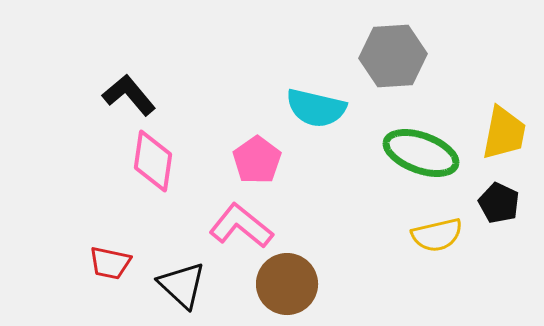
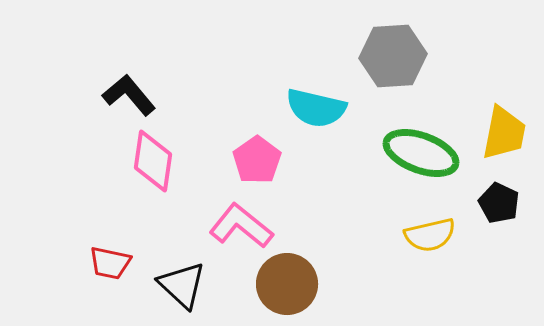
yellow semicircle: moved 7 px left
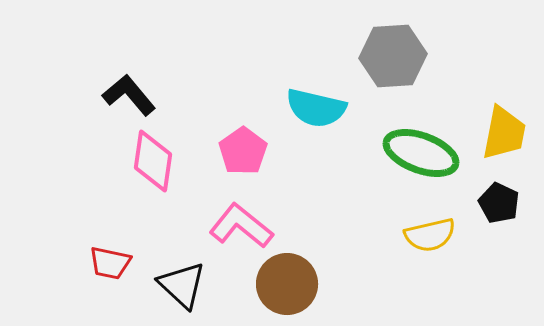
pink pentagon: moved 14 px left, 9 px up
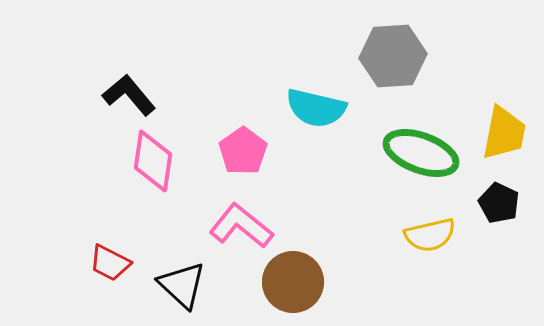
red trapezoid: rotated 15 degrees clockwise
brown circle: moved 6 px right, 2 px up
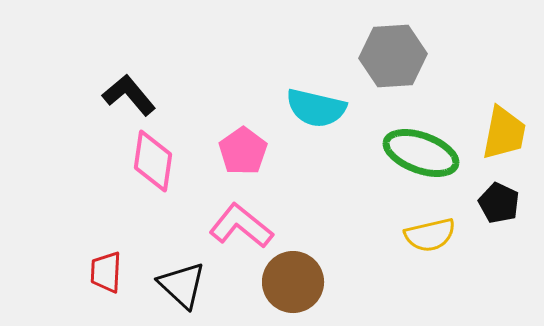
red trapezoid: moved 4 px left, 9 px down; rotated 66 degrees clockwise
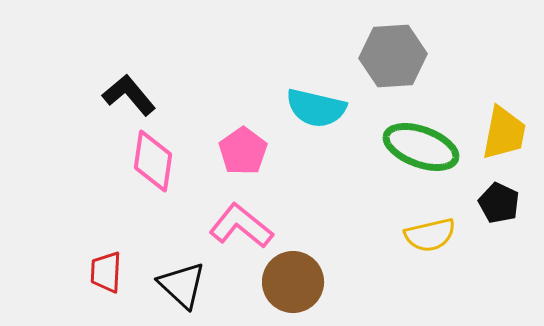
green ellipse: moved 6 px up
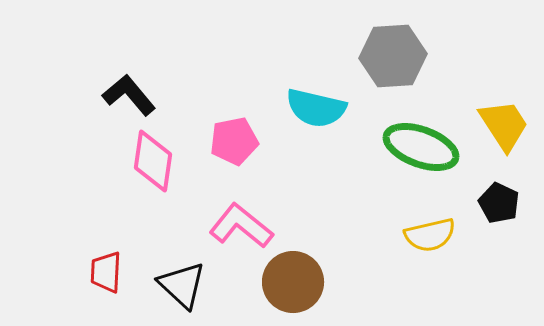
yellow trapezoid: moved 8 px up; rotated 44 degrees counterclockwise
pink pentagon: moved 9 px left, 10 px up; rotated 24 degrees clockwise
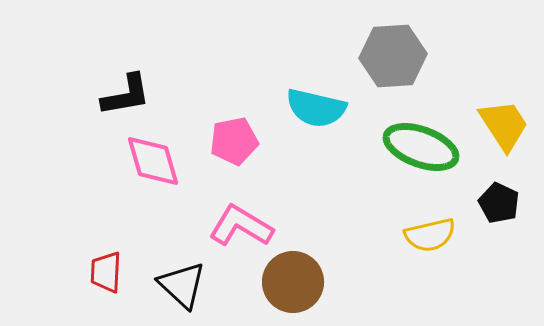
black L-shape: moved 3 px left; rotated 120 degrees clockwise
pink diamond: rotated 24 degrees counterclockwise
pink L-shape: rotated 8 degrees counterclockwise
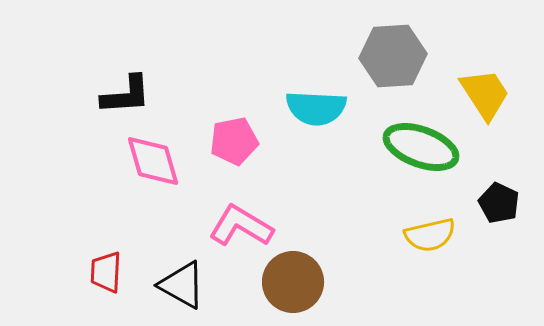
black L-shape: rotated 6 degrees clockwise
cyan semicircle: rotated 10 degrees counterclockwise
yellow trapezoid: moved 19 px left, 31 px up
black triangle: rotated 14 degrees counterclockwise
